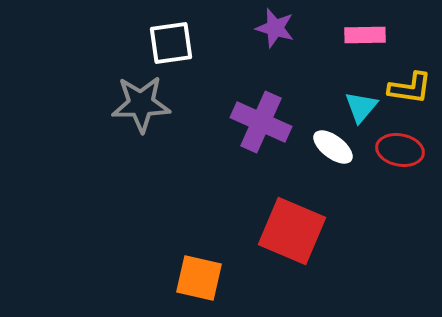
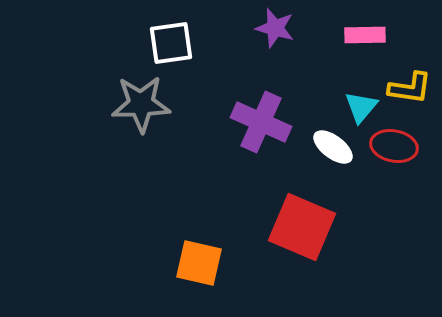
red ellipse: moved 6 px left, 4 px up
red square: moved 10 px right, 4 px up
orange square: moved 15 px up
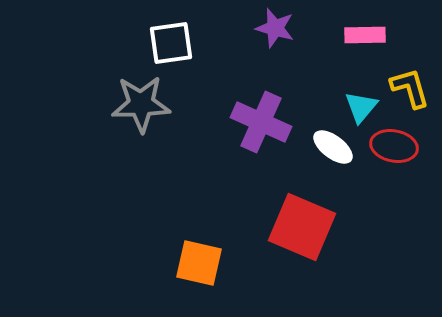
yellow L-shape: rotated 114 degrees counterclockwise
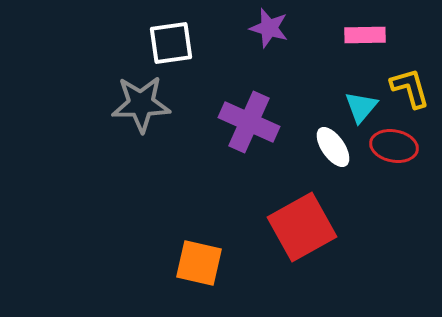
purple star: moved 6 px left
purple cross: moved 12 px left
white ellipse: rotated 18 degrees clockwise
red square: rotated 38 degrees clockwise
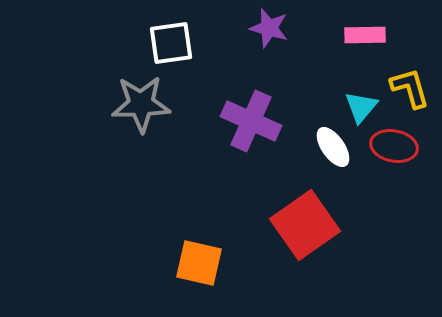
purple cross: moved 2 px right, 1 px up
red square: moved 3 px right, 2 px up; rotated 6 degrees counterclockwise
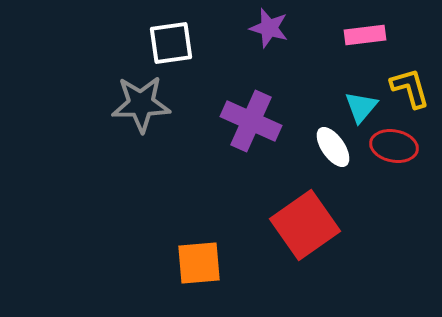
pink rectangle: rotated 6 degrees counterclockwise
orange square: rotated 18 degrees counterclockwise
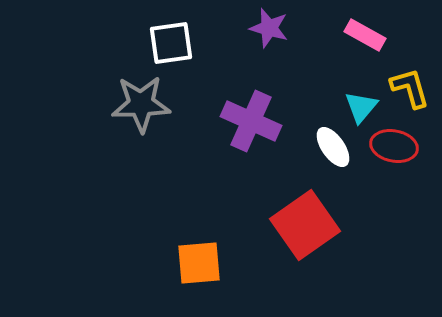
pink rectangle: rotated 36 degrees clockwise
